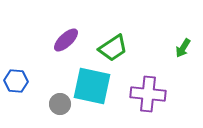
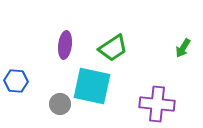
purple ellipse: moved 1 px left, 5 px down; rotated 40 degrees counterclockwise
purple cross: moved 9 px right, 10 px down
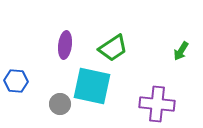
green arrow: moved 2 px left, 3 px down
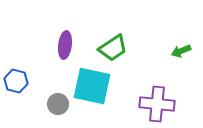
green arrow: rotated 36 degrees clockwise
blue hexagon: rotated 10 degrees clockwise
gray circle: moved 2 px left
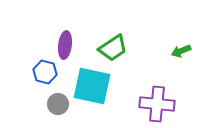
blue hexagon: moved 29 px right, 9 px up
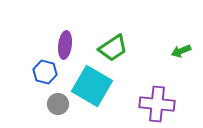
cyan square: rotated 18 degrees clockwise
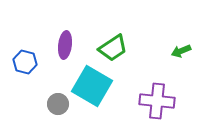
blue hexagon: moved 20 px left, 10 px up
purple cross: moved 3 px up
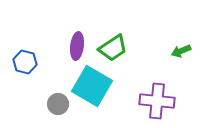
purple ellipse: moved 12 px right, 1 px down
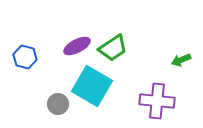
purple ellipse: rotated 56 degrees clockwise
green arrow: moved 9 px down
blue hexagon: moved 5 px up
